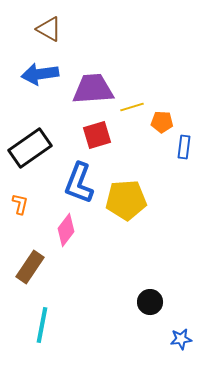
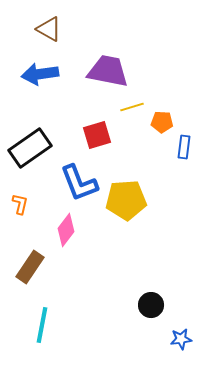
purple trapezoid: moved 15 px right, 18 px up; rotated 15 degrees clockwise
blue L-shape: rotated 42 degrees counterclockwise
black circle: moved 1 px right, 3 px down
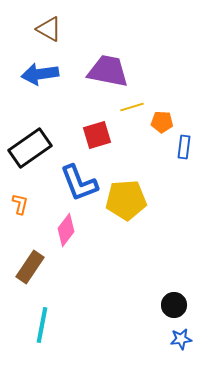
black circle: moved 23 px right
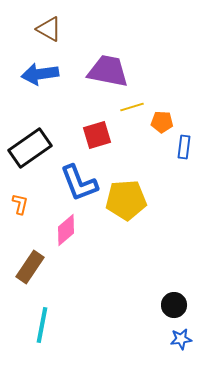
pink diamond: rotated 12 degrees clockwise
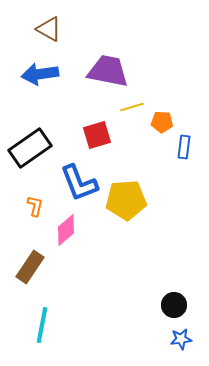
orange L-shape: moved 15 px right, 2 px down
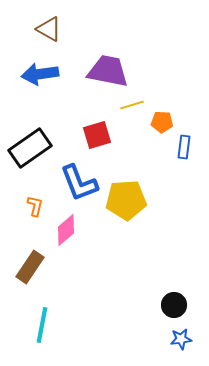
yellow line: moved 2 px up
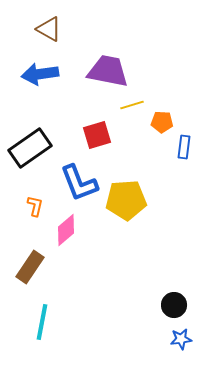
cyan line: moved 3 px up
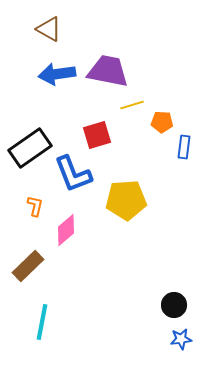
blue arrow: moved 17 px right
blue L-shape: moved 6 px left, 9 px up
brown rectangle: moved 2 px left, 1 px up; rotated 12 degrees clockwise
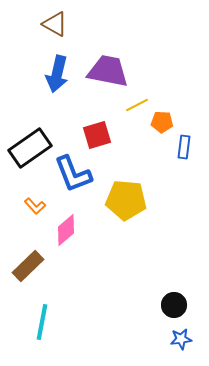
brown triangle: moved 6 px right, 5 px up
blue arrow: rotated 69 degrees counterclockwise
yellow line: moved 5 px right; rotated 10 degrees counterclockwise
yellow pentagon: rotated 9 degrees clockwise
orange L-shape: rotated 125 degrees clockwise
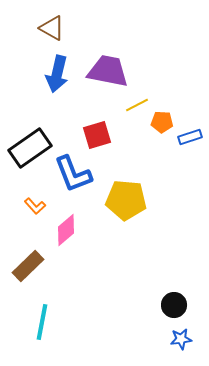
brown triangle: moved 3 px left, 4 px down
blue rectangle: moved 6 px right, 10 px up; rotated 65 degrees clockwise
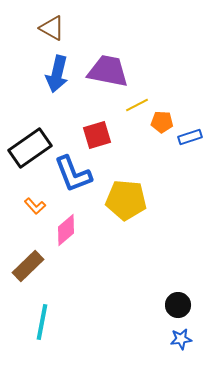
black circle: moved 4 px right
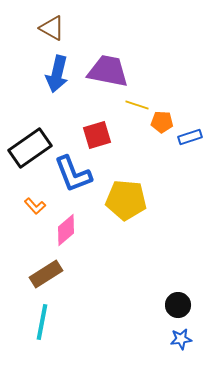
yellow line: rotated 45 degrees clockwise
brown rectangle: moved 18 px right, 8 px down; rotated 12 degrees clockwise
